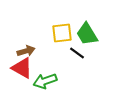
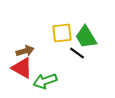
green trapezoid: moved 1 px left, 3 px down
brown arrow: moved 1 px left
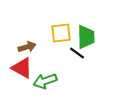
yellow square: moved 1 px left
green trapezoid: rotated 150 degrees counterclockwise
brown arrow: moved 2 px right, 4 px up
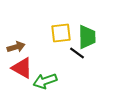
green trapezoid: moved 1 px right
brown arrow: moved 11 px left
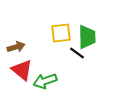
red triangle: moved 2 px down; rotated 10 degrees clockwise
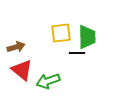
black line: rotated 35 degrees counterclockwise
green arrow: moved 3 px right
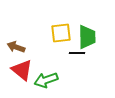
brown arrow: rotated 144 degrees counterclockwise
green arrow: moved 2 px left, 1 px up
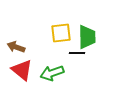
green arrow: moved 6 px right, 7 px up
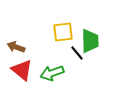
yellow square: moved 2 px right, 1 px up
green trapezoid: moved 3 px right, 4 px down
black line: rotated 49 degrees clockwise
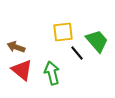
green trapezoid: moved 7 px right; rotated 40 degrees counterclockwise
green arrow: rotated 95 degrees clockwise
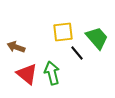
green trapezoid: moved 3 px up
red triangle: moved 5 px right, 4 px down
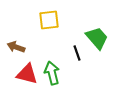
yellow square: moved 14 px left, 12 px up
black line: rotated 21 degrees clockwise
red triangle: rotated 25 degrees counterclockwise
